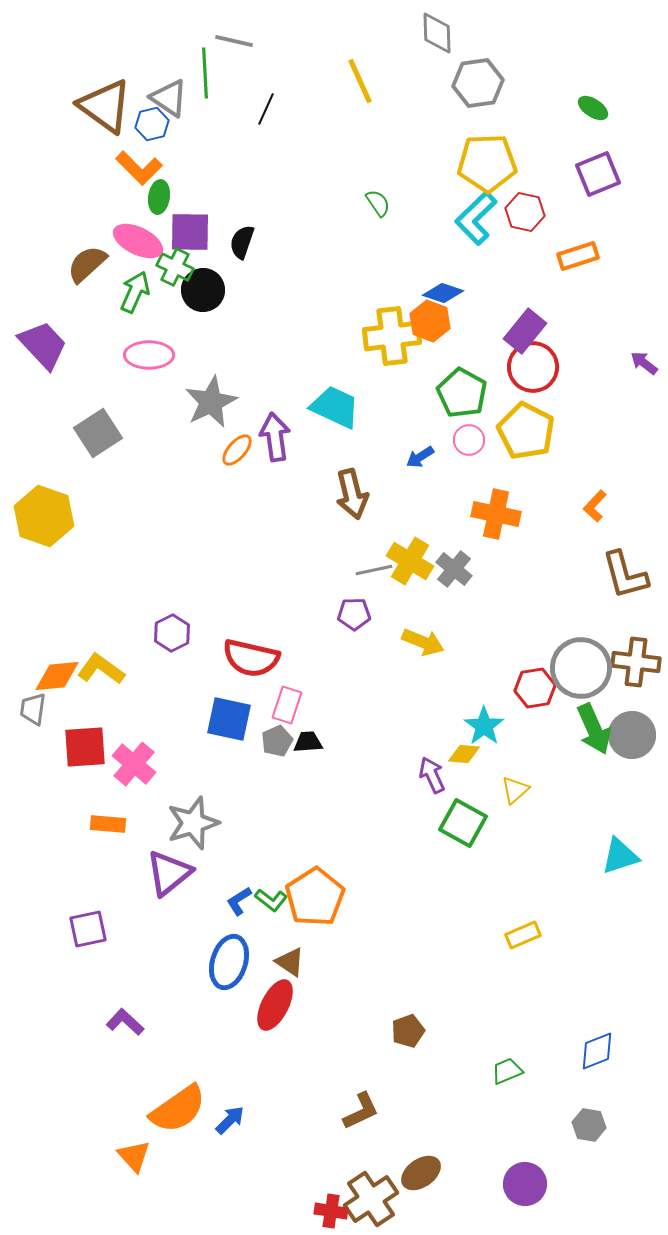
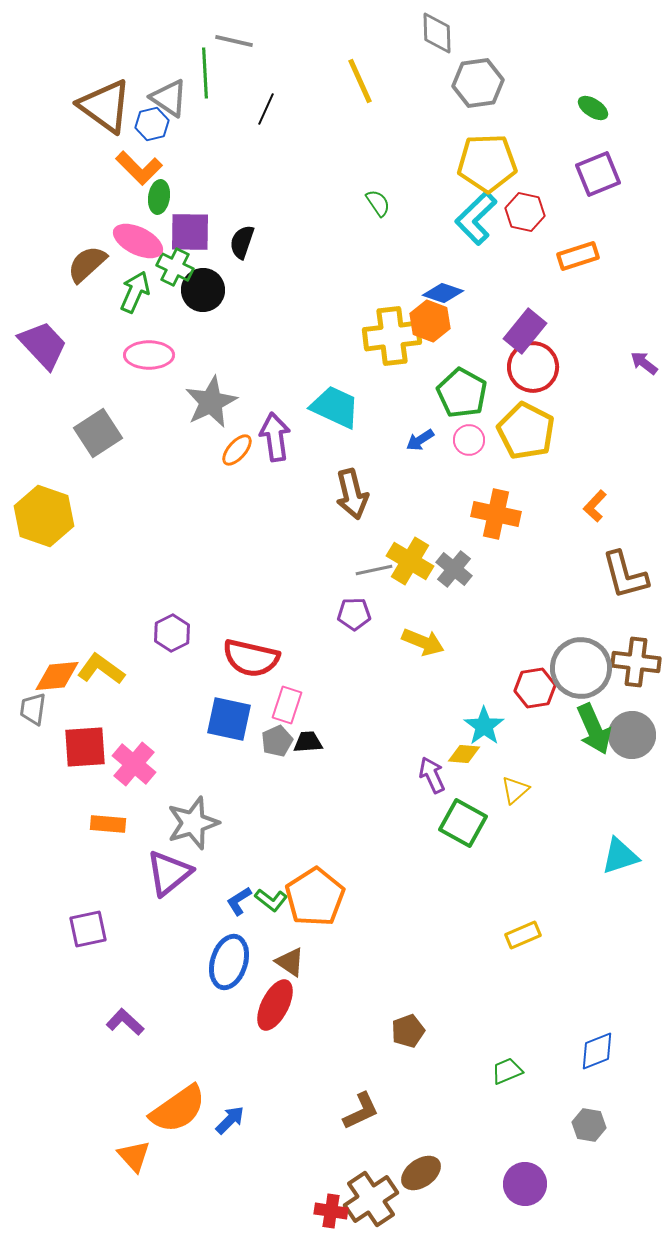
blue arrow at (420, 457): moved 17 px up
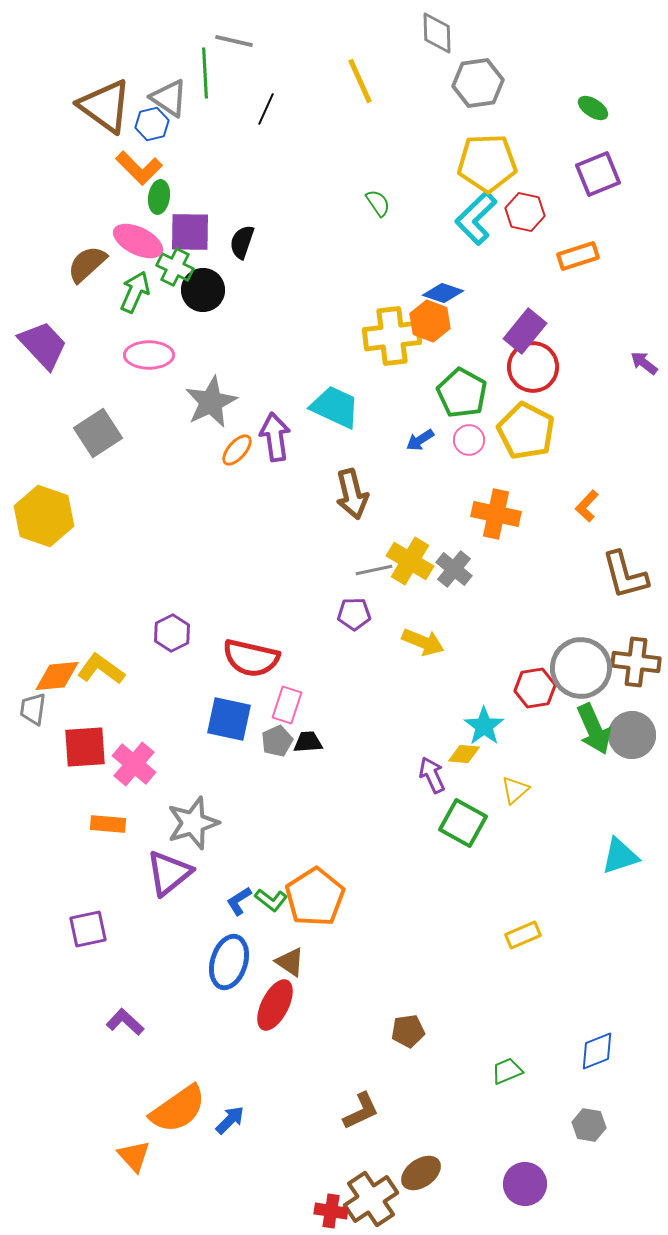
orange L-shape at (595, 506): moved 8 px left
brown pentagon at (408, 1031): rotated 12 degrees clockwise
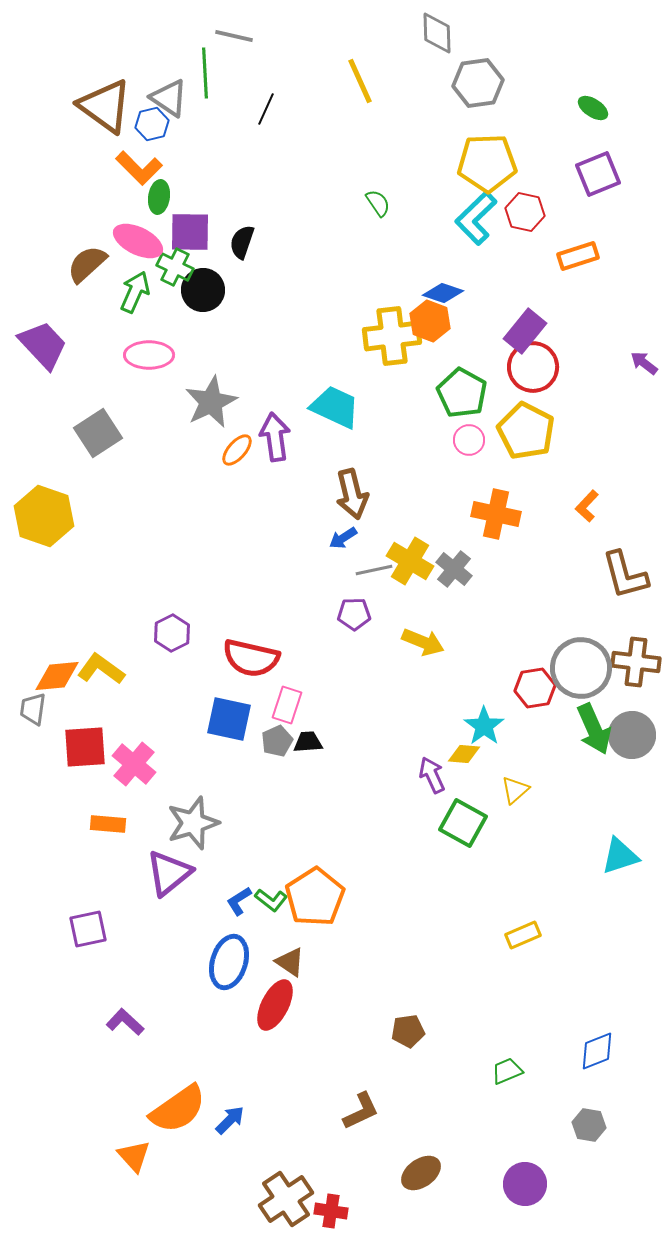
gray line at (234, 41): moved 5 px up
blue arrow at (420, 440): moved 77 px left, 98 px down
brown cross at (371, 1199): moved 85 px left
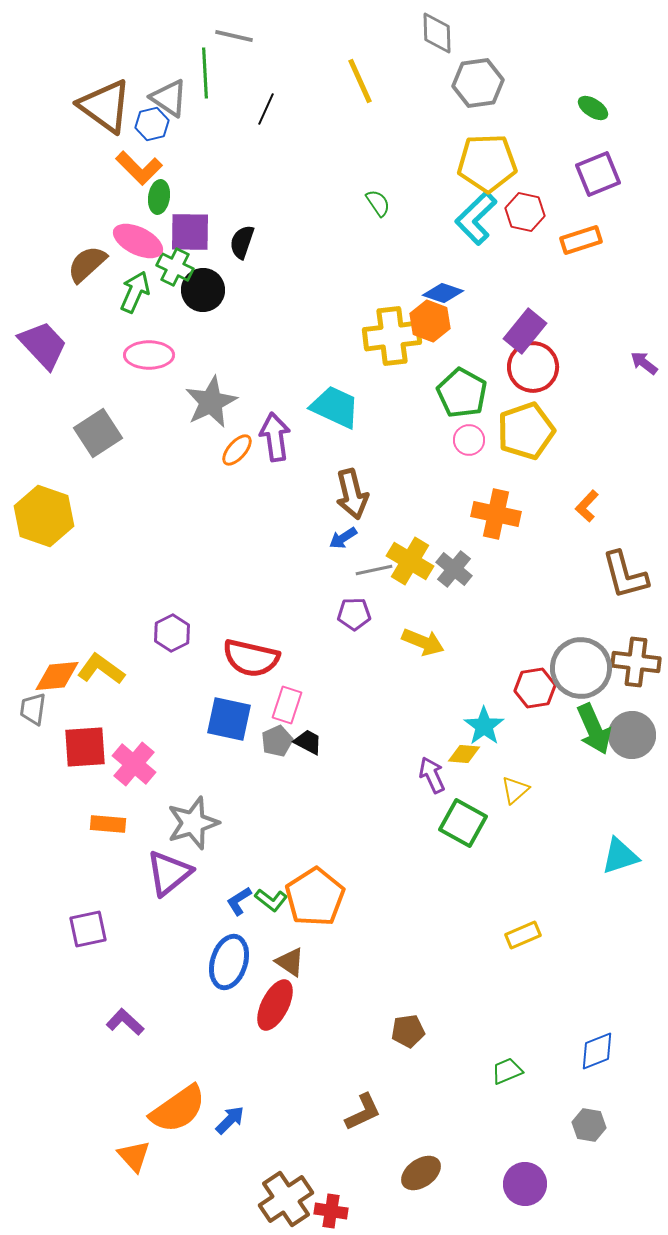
orange rectangle at (578, 256): moved 3 px right, 16 px up
yellow pentagon at (526, 431): rotated 26 degrees clockwise
black trapezoid at (308, 742): rotated 32 degrees clockwise
brown L-shape at (361, 1111): moved 2 px right, 1 px down
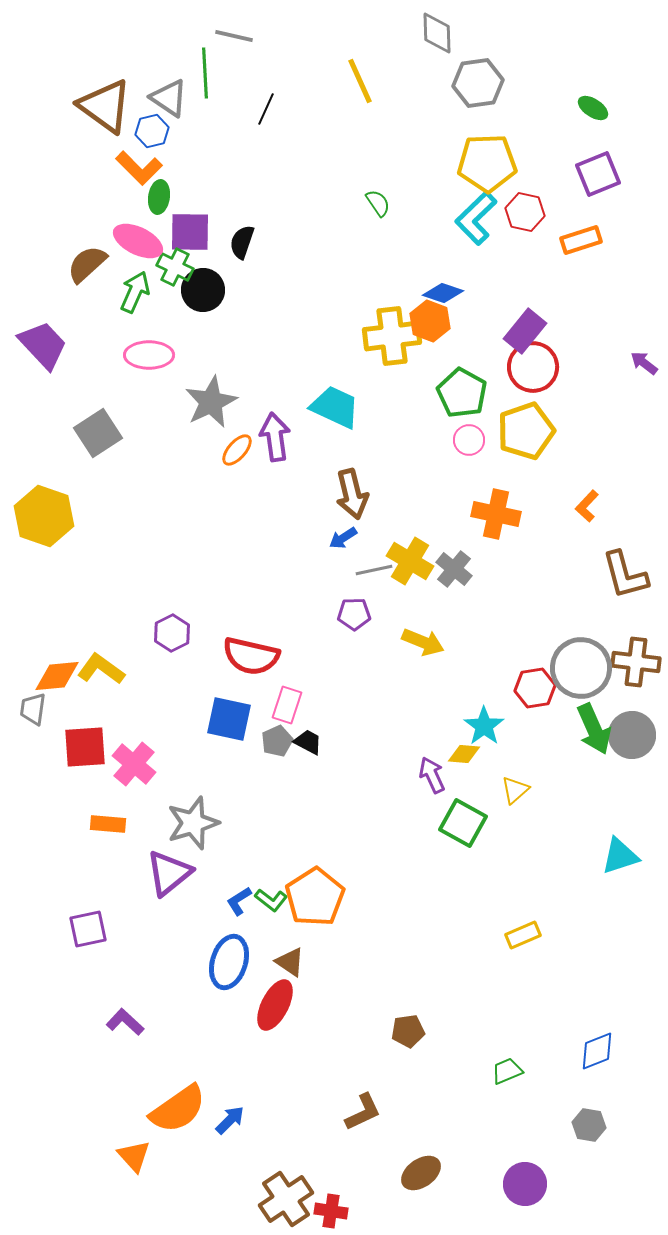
blue hexagon at (152, 124): moved 7 px down
red semicircle at (251, 658): moved 2 px up
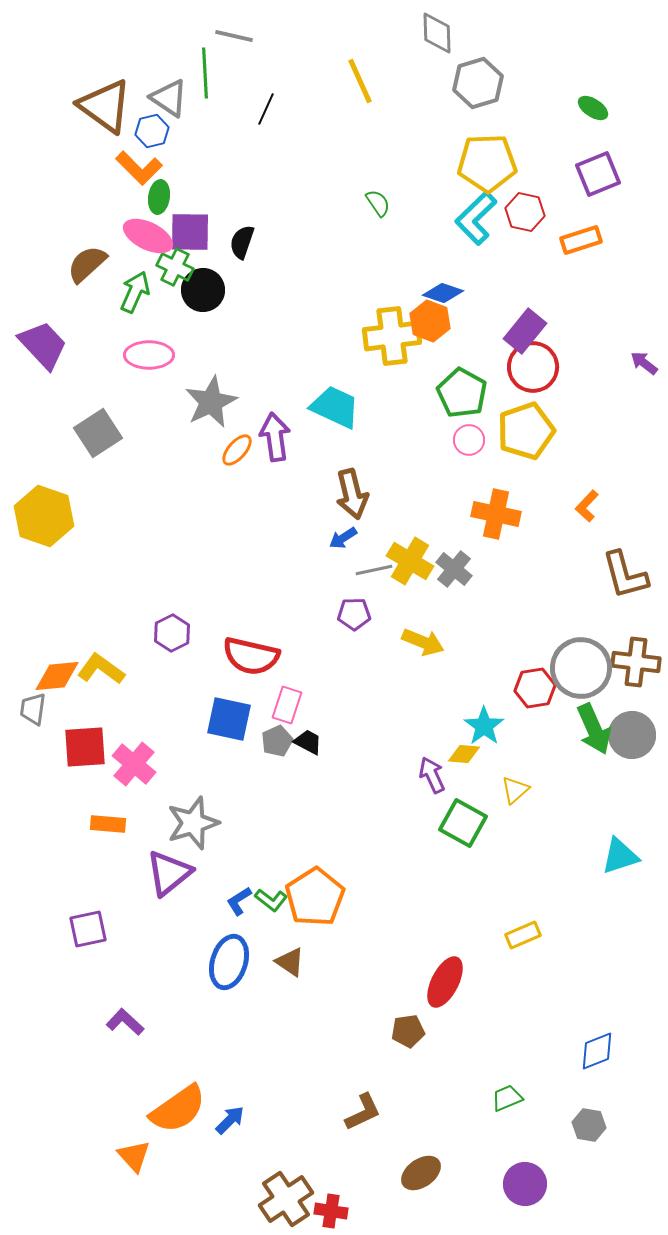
gray hexagon at (478, 83): rotated 9 degrees counterclockwise
pink ellipse at (138, 241): moved 10 px right, 5 px up
red ellipse at (275, 1005): moved 170 px right, 23 px up
green trapezoid at (507, 1071): moved 27 px down
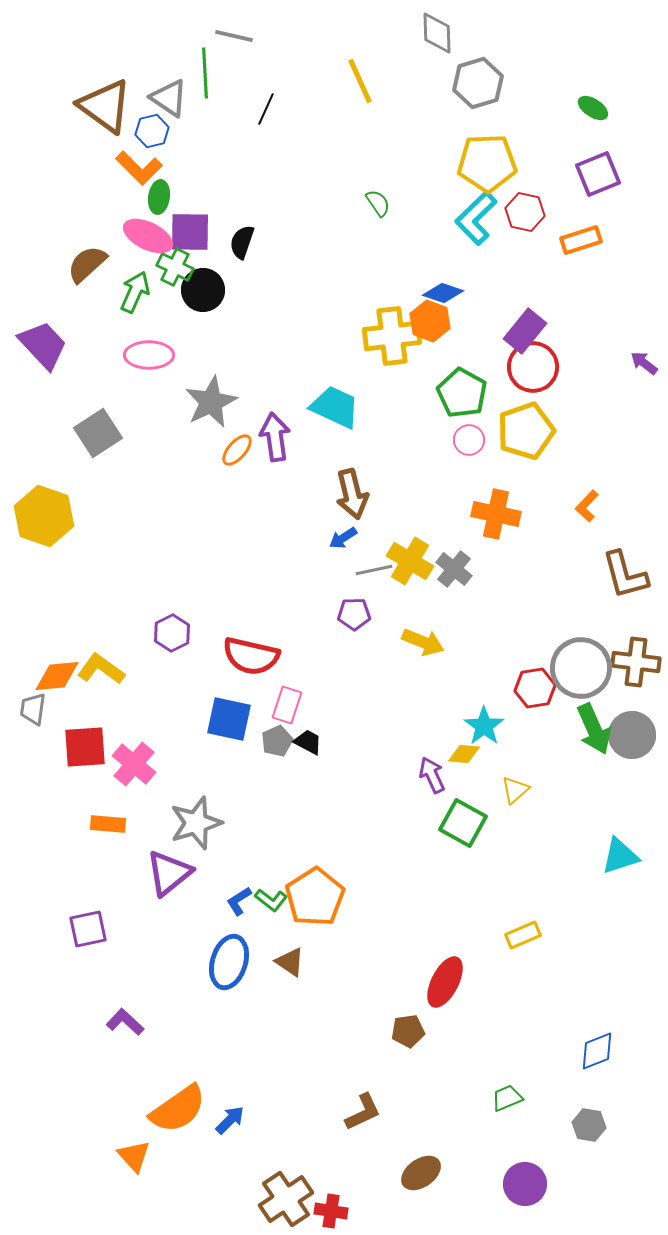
gray star at (193, 823): moved 3 px right
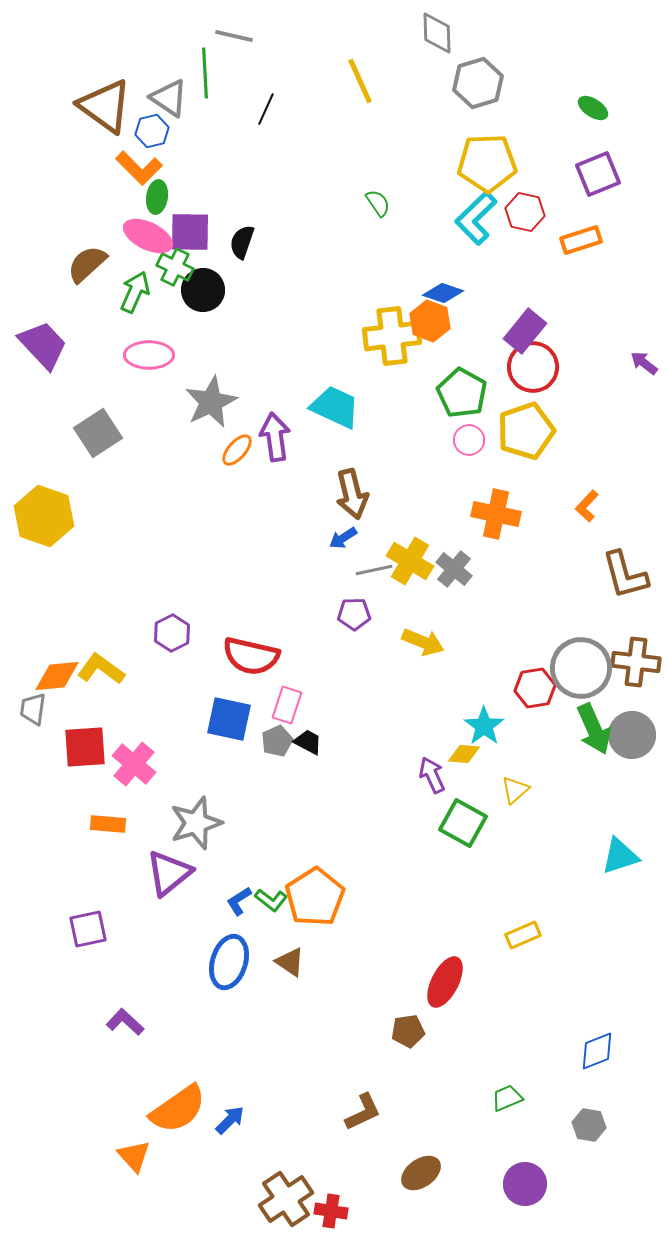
green ellipse at (159, 197): moved 2 px left
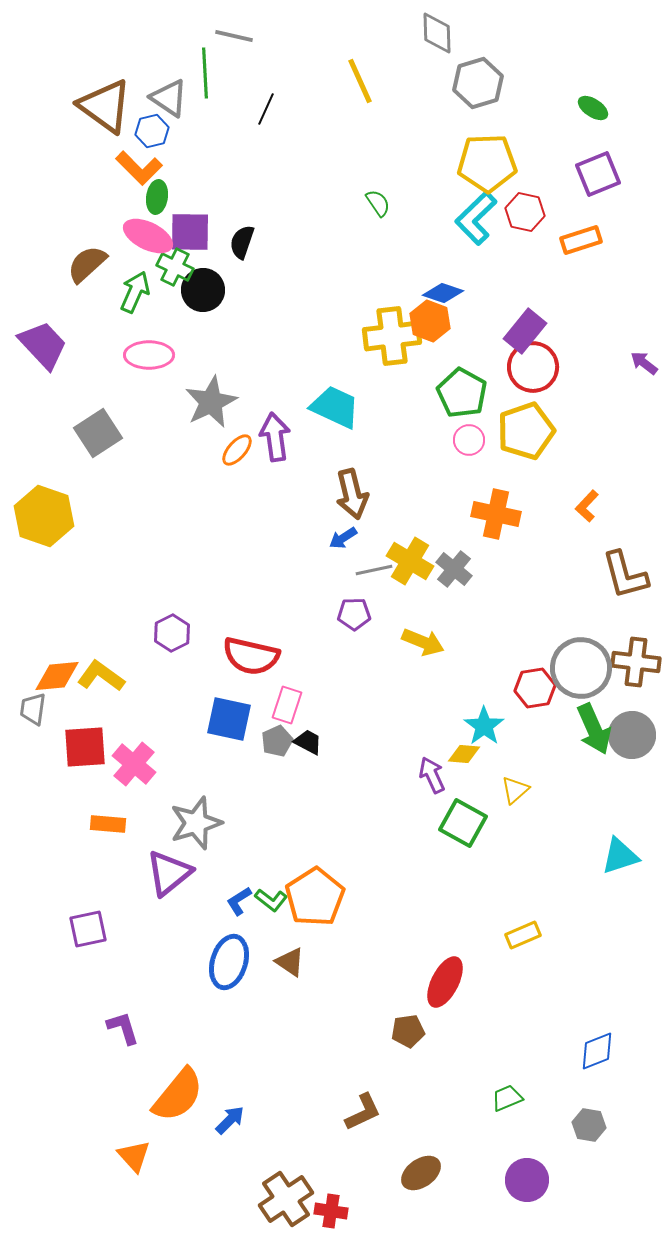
yellow L-shape at (101, 669): moved 7 px down
purple L-shape at (125, 1022): moved 2 px left, 6 px down; rotated 30 degrees clockwise
orange semicircle at (178, 1109): moved 14 px up; rotated 16 degrees counterclockwise
purple circle at (525, 1184): moved 2 px right, 4 px up
